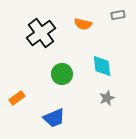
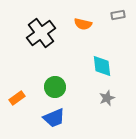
green circle: moved 7 px left, 13 px down
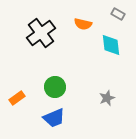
gray rectangle: moved 1 px up; rotated 40 degrees clockwise
cyan diamond: moved 9 px right, 21 px up
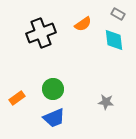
orange semicircle: rotated 48 degrees counterclockwise
black cross: rotated 16 degrees clockwise
cyan diamond: moved 3 px right, 5 px up
green circle: moved 2 px left, 2 px down
gray star: moved 1 px left, 4 px down; rotated 28 degrees clockwise
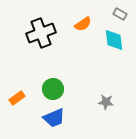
gray rectangle: moved 2 px right
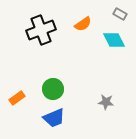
black cross: moved 3 px up
cyan diamond: rotated 20 degrees counterclockwise
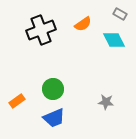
orange rectangle: moved 3 px down
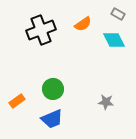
gray rectangle: moved 2 px left
blue trapezoid: moved 2 px left, 1 px down
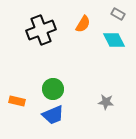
orange semicircle: rotated 24 degrees counterclockwise
orange rectangle: rotated 49 degrees clockwise
blue trapezoid: moved 1 px right, 4 px up
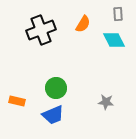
gray rectangle: rotated 56 degrees clockwise
green circle: moved 3 px right, 1 px up
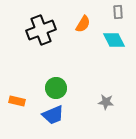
gray rectangle: moved 2 px up
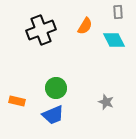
orange semicircle: moved 2 px right, 2 px down
gray star: rotated 14 degrees clockwise
